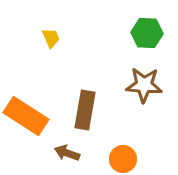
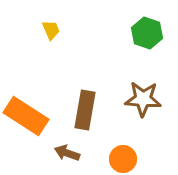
green hexagon: rotated 16 degrees clockwise
yellow trapezoid: moved 8 px up
brown star: moved 1 px left, 14 px down
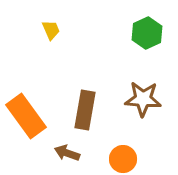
green hexagon: rotated 16 degrees clockwise
orange rectangle: rotated 21 degrees clockwise
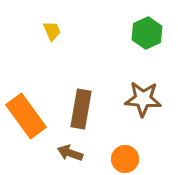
yellow trapezoid: moved 1 px right, 1 px down
brown rectangle: moved 4 px left, 1 px up
brown arrow: moved 3 px right
orange circle: moved 2 px right
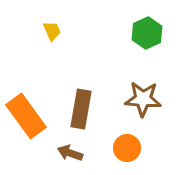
orange circle: moved 2 px right, 11 px up
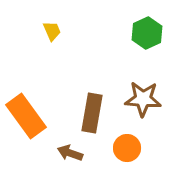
brown rectangle: moved 11 px right, 4 px down
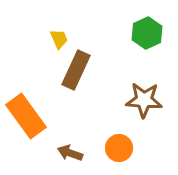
yellow trapezoid: moved 7 px right, 8 px down
brown star: moved 1 px right, 1 px down
brown rectangle: moved 16 px left, 43 px up; rotated 15 degrees clockwise
orange circle: moved 8 px left
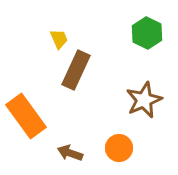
green hexagon: rotated 8 degrees counterclockwise
brown star: rotated 27 degrees counterclockwise
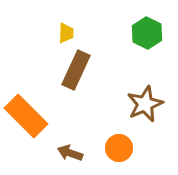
yellow trapezoid: moved 7 px right, 6 px up; rotated 25 degrees clockwise
brown star: moved 1 px right, 4 px down
orange rectangle: rotated 9 degrees counterclockwise
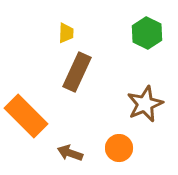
brown rectangle: moved 1 px right, 2 px down
